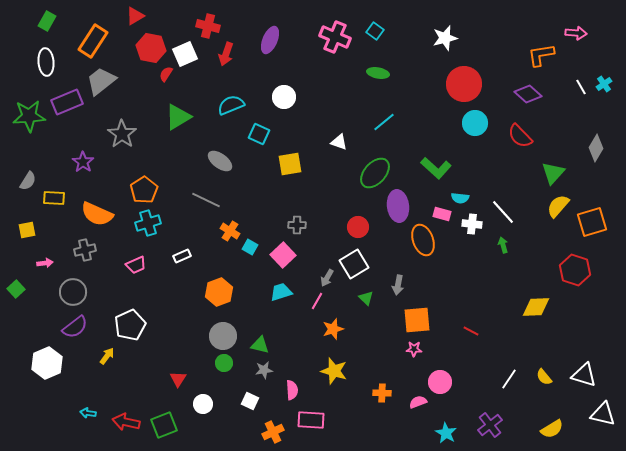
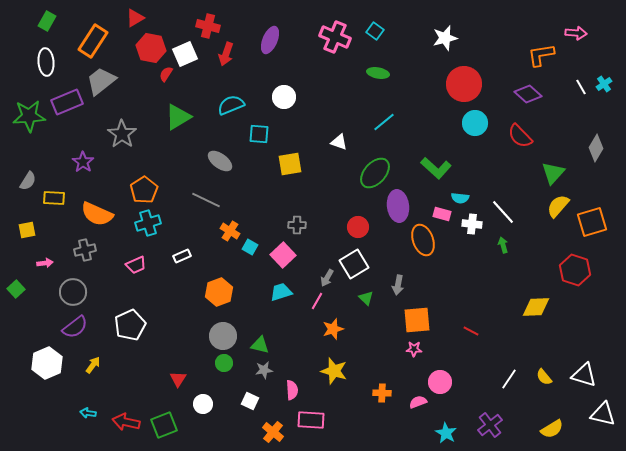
red triangle at (135, 16): moved 2 px down
cyan square at (259, 134): rotated 20 degrees counterclockwise
yellow arrow at (107, 356): moved 14 px left, 9 px down
orange cross at (273, 432): rotated 25 degrees counterclockwise
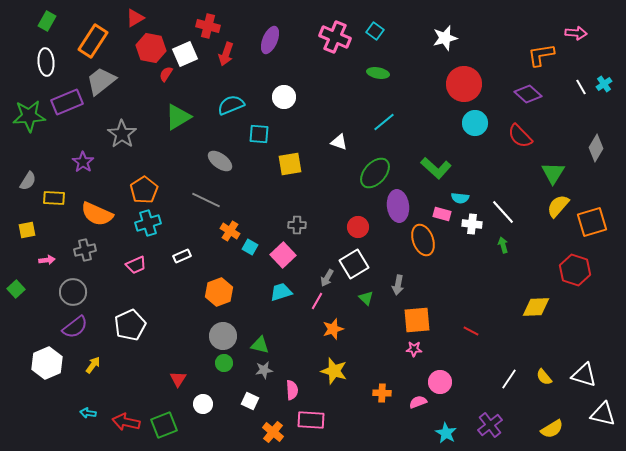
green triangle at (553, 173): rotated 10 degrees counterclockwise
pink arrow at (45, 263): moved 2 px right, 3 px up
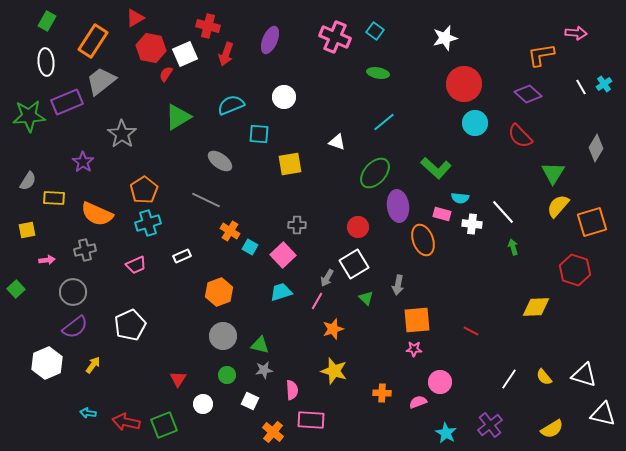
white triangle at (339, 142): moved 2 px left
green arrow at (503, 245): moved 10 px right, 2 px down
green circle at (224, 363): moved 3 px right, 12 px down
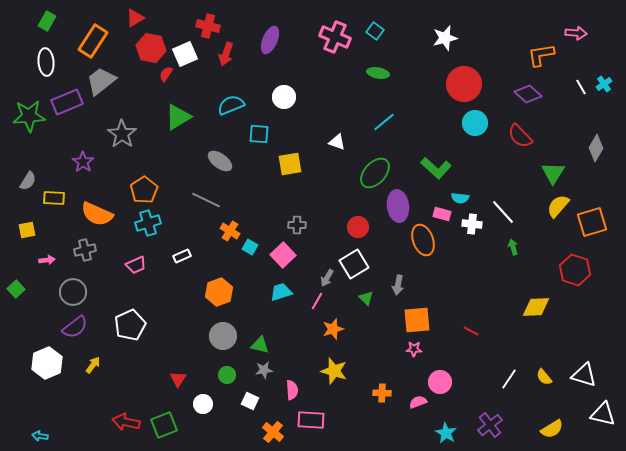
cyan arrow at (88, 413): moved 48 px left, 23 px down
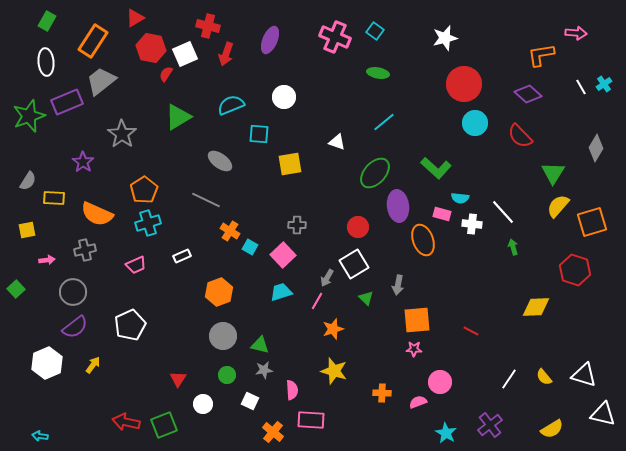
green star at (29, 116): rotated 16 degrees counterclockwise
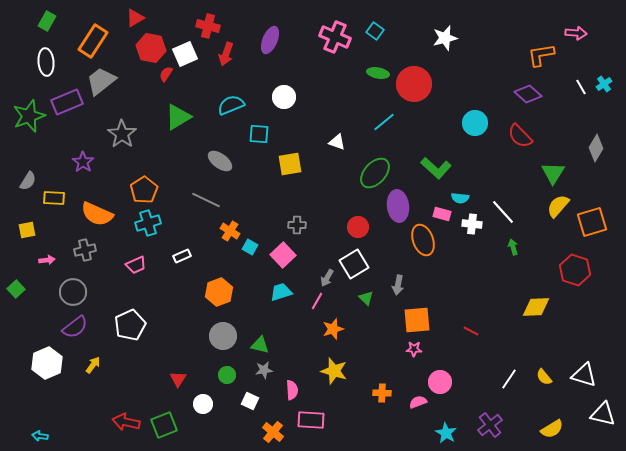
red circle at (464, 84): moved 50 px left
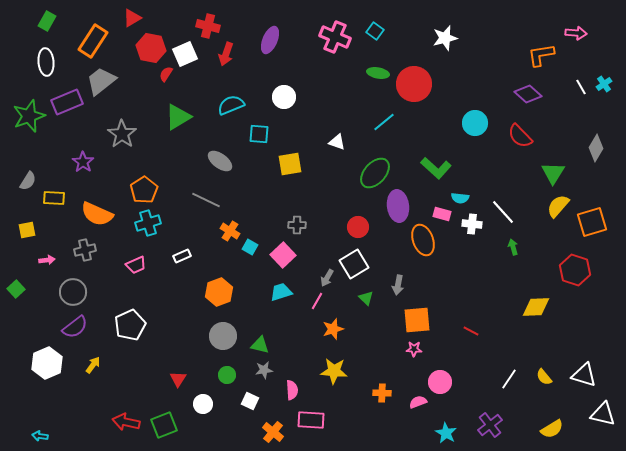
red triangle at (135, 18): moved 3 px left
yellow star at (334, 371): rotated 12 degrees counterclockwise
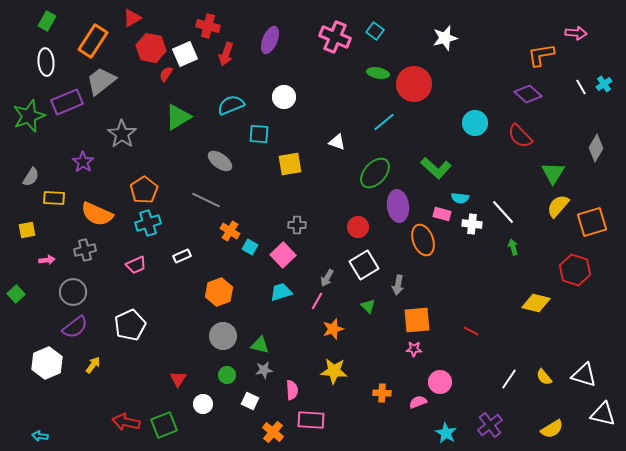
gray semicircle at (28, 181): moved 3 px right, 4 px up
white square at (354, 264): moved 10 px right, 1 px down
green square at (16, 289): moved 5 px down
green triangle at (366, 298): moved 2 px right, 8 px down
yellow diamond at (536, 307): moved 4 px up; rotated 16 degrees clockwise
